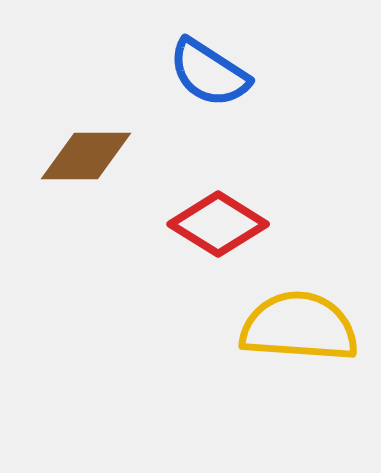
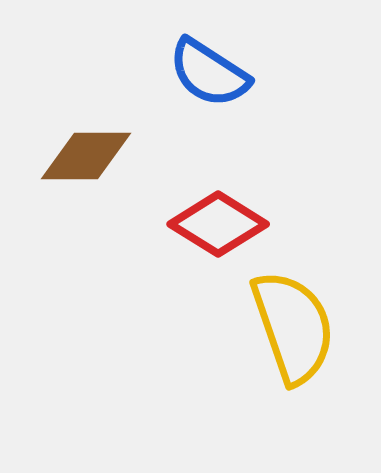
yellow semicircle: moved 6 px left; rotated 67 degrees clockwise
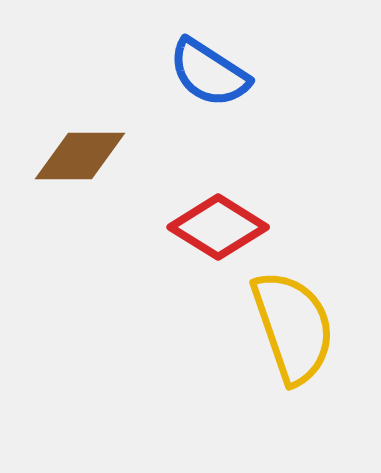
brown diamond: moved 6 px left
red diamond: moved 3 px down
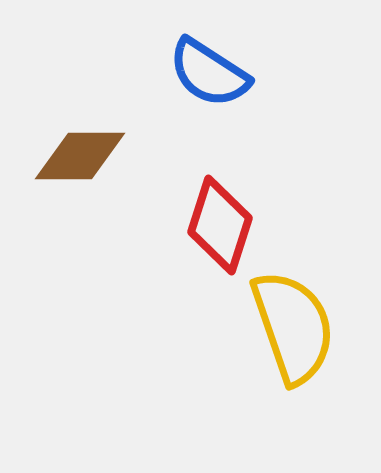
red diamond: moved 2 px right, 2 px up; rotated 76 degrees clockwise
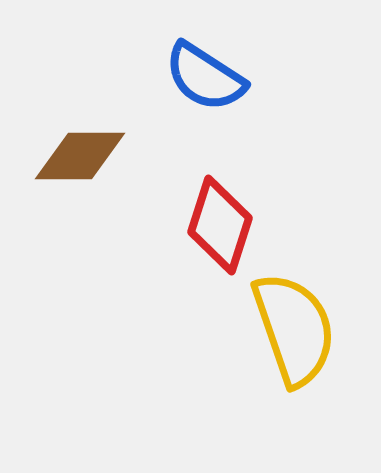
blue semicircle: moved 4 px left, 4 px down
yellow semicircle: moved 1 px right, 2 px down
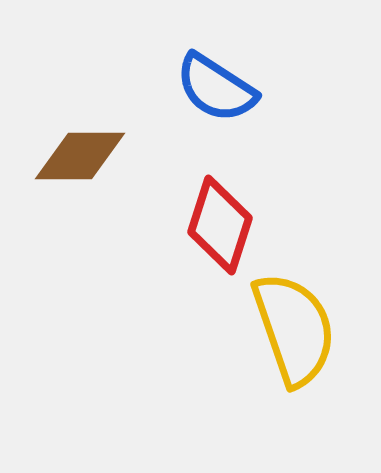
blue semicircle: moved 11 px right, 11 px down
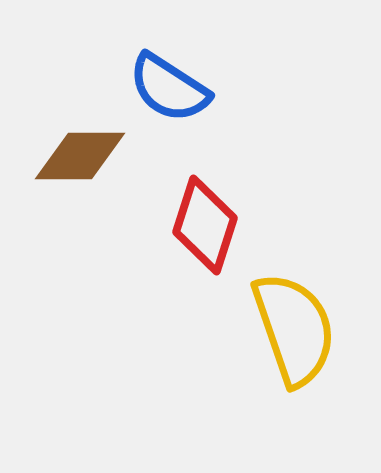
blue semicircle: moved 47 px left
red diamond: moved 15 px left
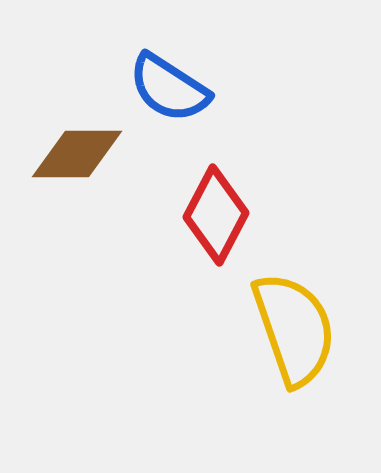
brown diamond: moved 3 px left, 2 px up
red diamond: moved 11 px right, 10 px up; rotated 10 degrees clockwise
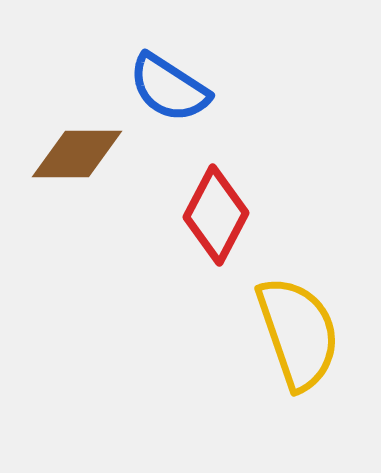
yellow semicircle: moved 4 px right, 4 px down
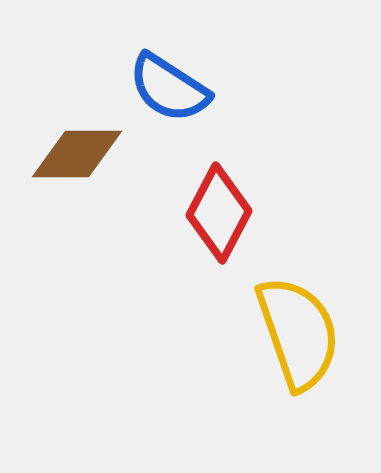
red diamond: moved 3 px right, 2 px up
